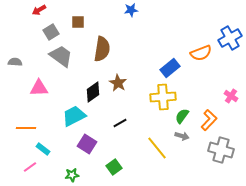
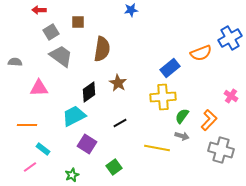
red arrow: rotated 32 degrees clockwise
black diamond: moved 4 px left
orange line: moved 1 px right, 3 px up
yellow line: rotated 40 degrees counterclockwise
green star: rotated 16 degrees counterclockwise
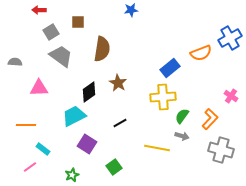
orange L-shape: moved 1 px right, 1 px up
orange line: moved 1 px left
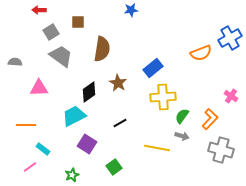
blue rectangle: moved 17 px left
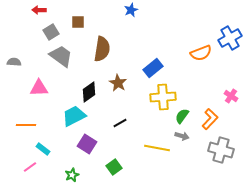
blue star: rotated 16 degrees counterclockwise
gray semicircle: moved 1 px left
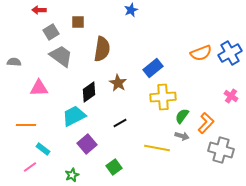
blue cross: moved 15 px down
orange L-shape: moved 4 px left, 4 px down
purple square: rotated 18 degrees clockwise
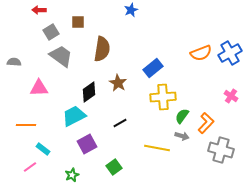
purple square: rotated 12 degrees clockwise
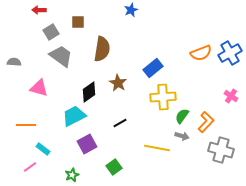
pink triangle: rotated 18 degrees clockwise
orange L-shape: moved 1 px up
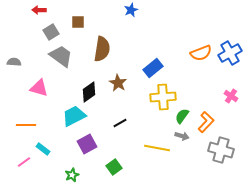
pink line: moved 6 px left, 5 px up
